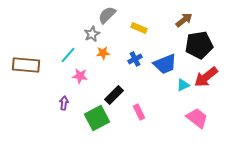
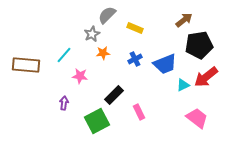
yellow rectangle: moved 4 px left
cyan line: moved 4 px left
green square: moved 3 px down
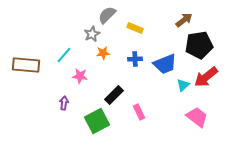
blue cross: rotated 24 degrees clockwise
cyan triangle: rotated 16 degrees counterclockwise
pink trapezoid: moved 1 px up
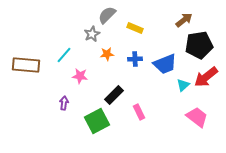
orange star: moved 4 px right, 1 px down
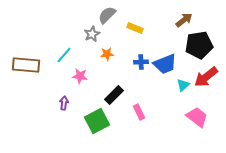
blue cross: moved 6 px right, 3 px down
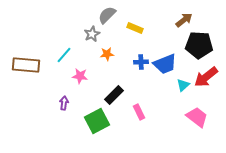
black pentagon: rotated 12 degrees clockwise
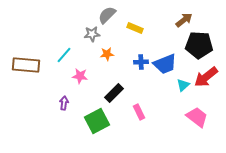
gray star: rotated 21 degrees clockwise
black rectangle: moved 2 px up
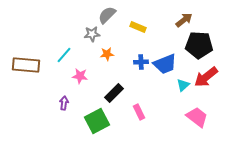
yellow rectangle: moved 3 px right, 1 px up
